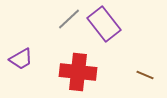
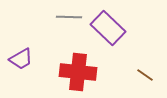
gray line: moved 2 px up; rotated 45 degrees clockwise
purple rectangle: moved 4 px right, 4 px down; rotated 8 degrees counterclockwise
brown line: rotated 12 degrees clockwise
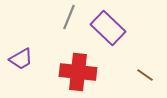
gray line: rotated 70 degrees counterclockwise
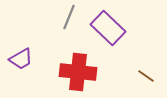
brown line: moved 1 px right, 1 px down
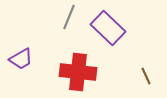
brown line: rotated 30 degrees clockwise
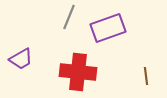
purple rectangle: rotated 64 degrees counterclockwise
brown line: rotated 18 degrees clockwise
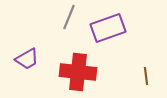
purple trapezoid: moved 6 px right
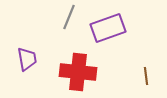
purple trapezoid: rotated 70 degrees counterclockwise
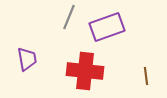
purple rectangle: moved 1 px left, 1 px up
red cross: moved 7 px right, 1 px up
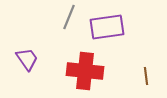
purple rectangle: rotated 12 degrees clockwise
purple trapezoid: rotated 25 degrees counterclockwise
